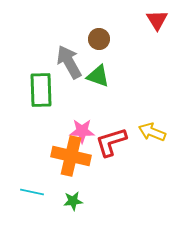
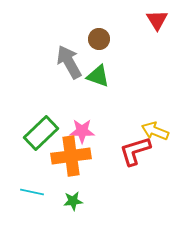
green rectangle: moved 43 px down; rotated 48 degrees clockwise
yellow arrow: moved 3 px right, 1 px up
red L-shape: moved 24 px right, 9 px down
orange cross: rotated 21 degrees counterclockwise
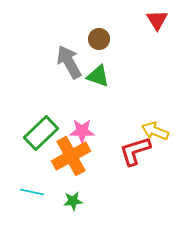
orange cross: rotated 21 degrees counterclockwise
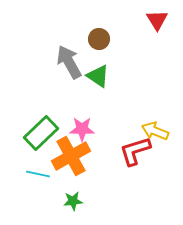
green triangle: rotated 15 degrees clockwise
pink star: moved 2 px up
cyan line: moved 6 px right, 18 px up
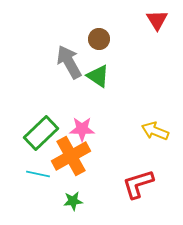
red L-shape: moved 3 px right, 33 px down
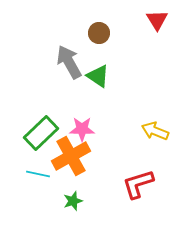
brown circle: moved 6 px up
green star: rotated 12 degrees counterclockwise
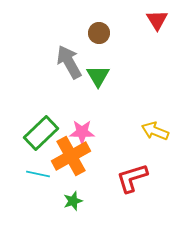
green triangle: rotated 25 degrees clockwise
pink star: moved 3 px down
red L-shape: moved 6 px left, 6 px up
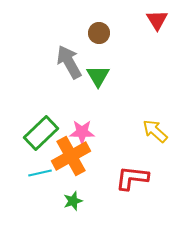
yellow arrow: rotated 20 degrees clockwise
cyan line: moved 2 px right, 1 px up; rotated 25 degrees counterclockwise
red L-shape: rotated 24 degrees clockwise
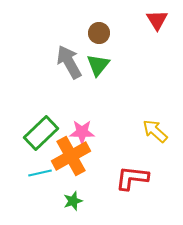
green triangle: moved 11 px up; rotated 10 degrees clockwise
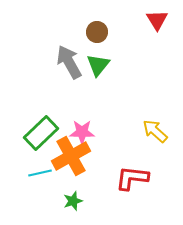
brown circle: moved 2 px left, 1 px up
